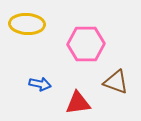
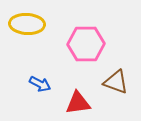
blue arrow: rotated 15 degrees clockwise
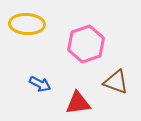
pink hexagon: rotated 18 degrees counterclockwise
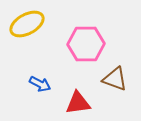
yellow ellipse: rotated 32 degrees counterclockwise
pink hexagon: rotated 18 degrees clockwise
brown triangle: moved 1 px left, 3 px up
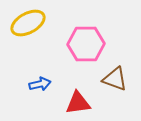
yellow ellipse: moved 1 px right, 1 px up
blue arrow: rotated 40 degrees counterclockwise
